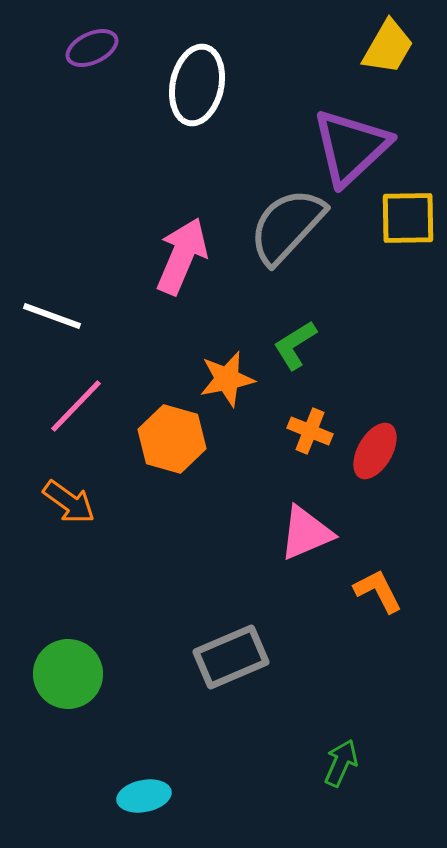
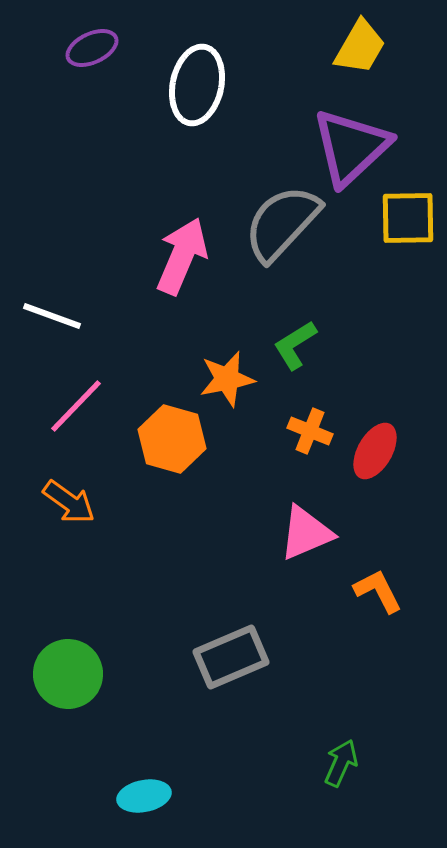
yellow trapezoid: moved 28 px left
gray semicircle: moved 5 px left, 3 px up
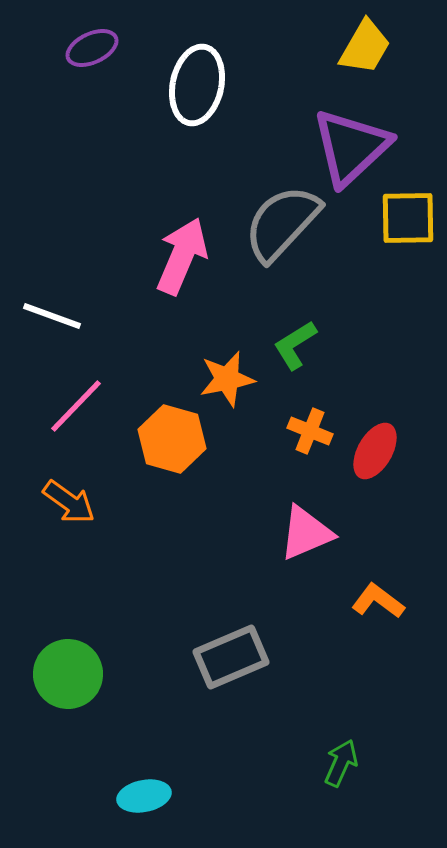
yellow trapezoid: moved 5 px right
orange L-shape: moved 10 px down; rotated 26 degrees counterclockwise
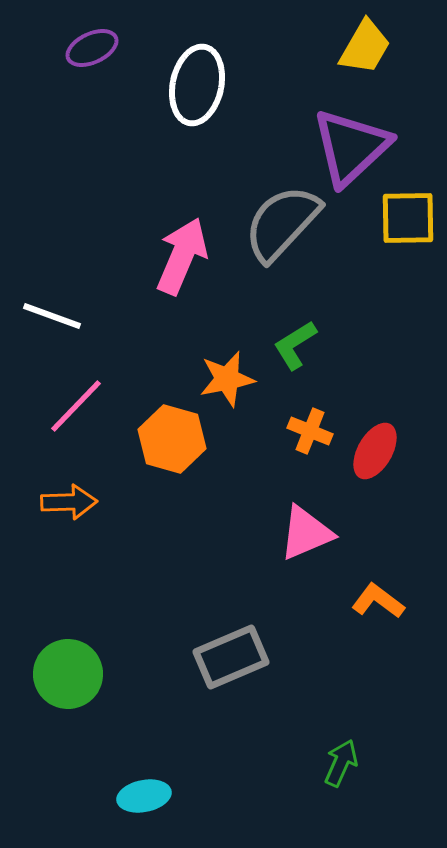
orange arrow: rotated 38 degrees counterclockwise
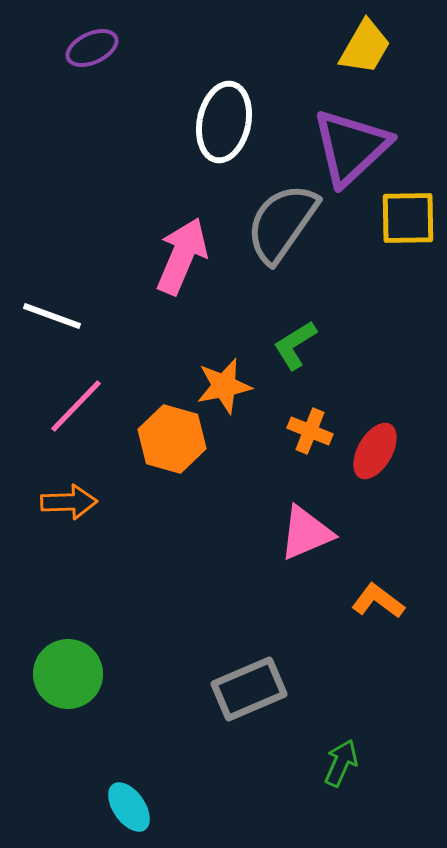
white ellipse: moved 27 px right, 37 px down
gray semicircle: rotated 8 degrees counterclockwise
orange star: moved 3 px left, 7 px down
gray rectangle: moved 18 px right, 32 px down
cyan ellipse: moved 15 px left, 11 px down; rotated 66 degrees clockwise
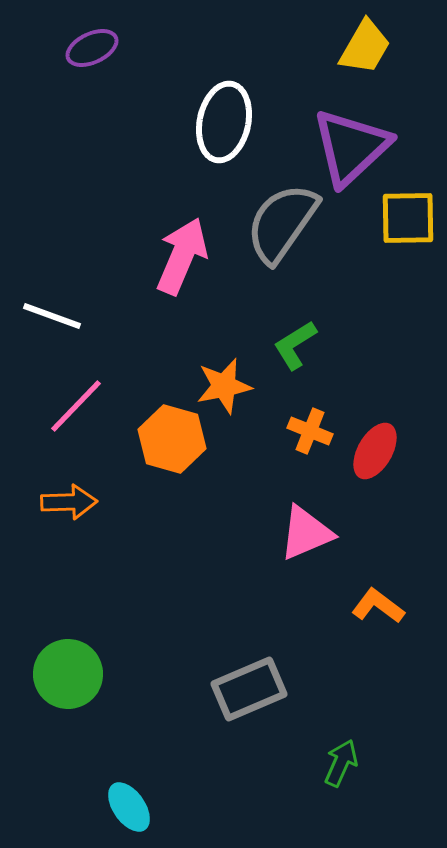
orange L-shape: moved 5 px down
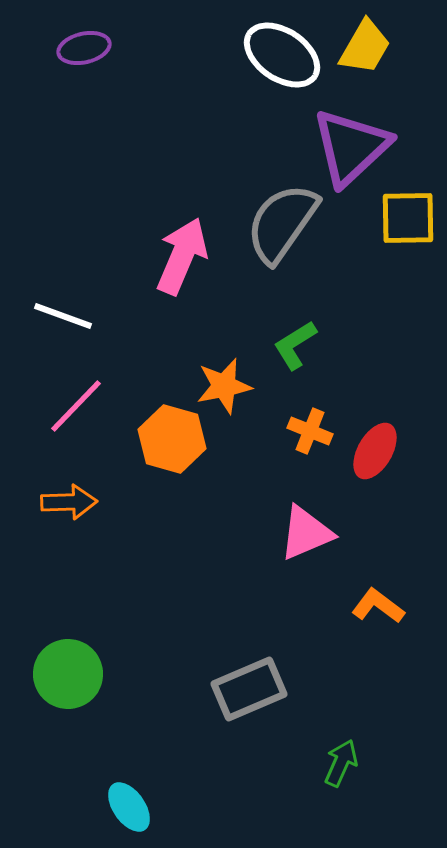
purple ellipse: moved 8 px left; rotated 12 degrees clockwise
white ellipse: moved 58 px right, 67 px up; rotated 68 degrees counterclockwise
white line: moved 11 px right
